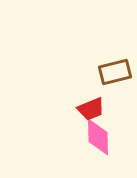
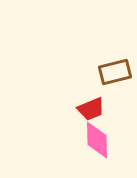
pink diamond: moved 1 px left, 3 px down
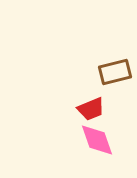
pink diamond: rotated 18 degrees counterclockwise
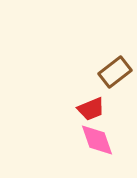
brown rectangle: rotated 24 degrees counterclockwise
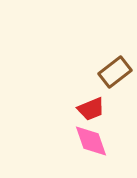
pink diamond: moved 6 px left, 1 px down
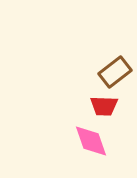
red trapezoid: moved 13 px right, 3 px up; rotated 24 degrees clockwise
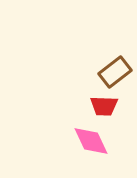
pink diamond: rotated 6 degrees counterclockwise
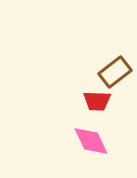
red trapezoid: moved 7 px left, 5 px up
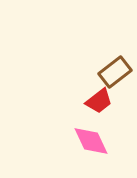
red trapezoid: moved 2 px right; rotated 40 degrees counterclockwise
